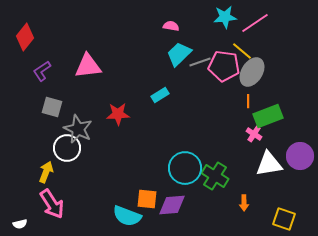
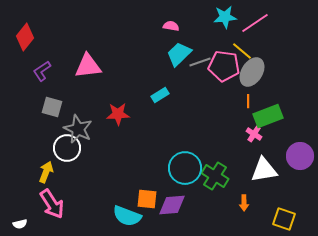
white triangle: moved 5 px left, 6 px down
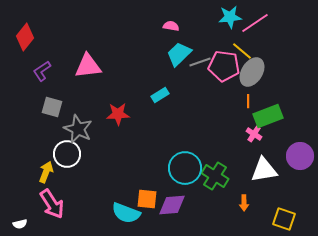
cyan star: moved 5 px right
white circle: moved 6 px down
cyan semicircle: moved 1 px left, 3 px up
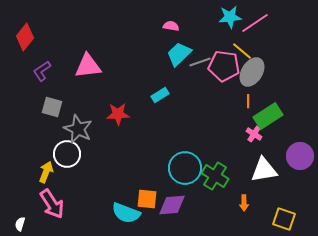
green rectangle: rotated 12 degrees counterclockwise
white semicircle: rotated 120 degrees clockwise
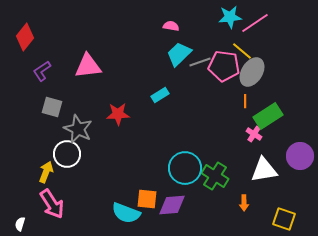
orange line: moved 3 px left
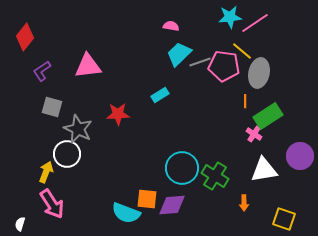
gray ellipse: moved 7 px right, 1 px down; rotated 20 degrees counterclockwise
cyan circle: moved 3 px left
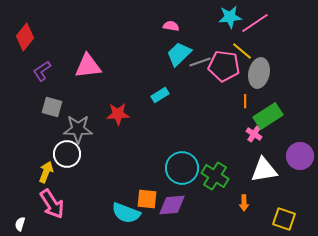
gray star: rotated 24 degrees counterclockwise
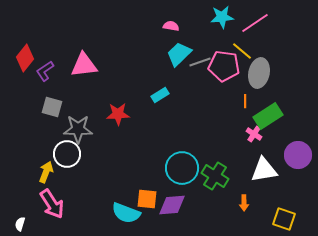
cyan star: moved 8 px left
red diamond: moved 21 px down
pink triangle: moved 4 px left, 1 px up
purple L-shape: moved 3 px right
purple circle: moved 2 px left, 1 px up
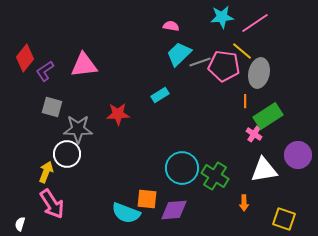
purple diamond: moved 2 px right, 5 px down
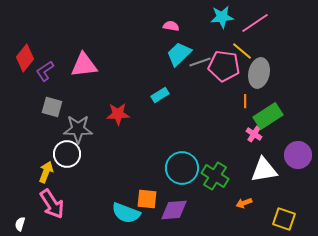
orange arrow: rotated 70 degrees clockwise
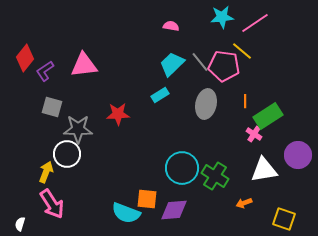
cyan trapezoid: moved 7 px left, 10 px down
gray line: rotated 70 degrees clockwise
gray ellipse: moved 53 px left, 31 px down
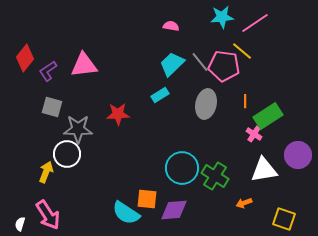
purple L-shape: moved 3 px right
pink arrow: moved 4 px left, 11 px down
cyan semicircle: rotated 12 degrees clockwise
